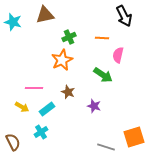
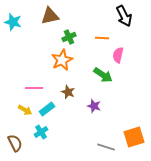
brown triangle: moved 5 px right, 1 px down
yellow arrow: moved 3 px right, 3 px down
brown semicircle: moved 2 px right, 1 px down
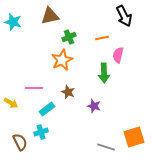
orange line: rotated 16 degrees counterclockwise
green arrow: moved 1 px right, 2 px up; rotated 54 degrees clockwise
yellow arrow: moved 14 px left, 7 px up
cyan cross: rotated 16 degrees clockwise
brown semicircle: moved 5 px right, 1 px up
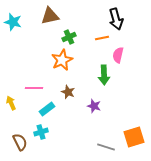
black arrow: moved 8 px left, 3 px down; rotated 10 degrees clockwise
green arrow: moved 2 px down
yellow arrow: rotated 144 degrees counterclockwise
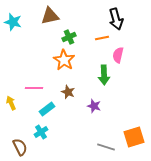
orange star: moved 2 px right; rotated 15 degrees counterclockwise
cyan cross: rotated 16 degrees counterclockwise
brown semicircle: moved 5 px down
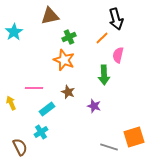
cyan star: moved 1 px right, 10 px down; rotated 24 degrees clockwise
orange line: rotated 32 degrees counterclockwise
orange star: rotated 10 degrees counterclockwise
gray line: moved 3 px right
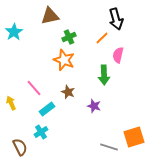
pink line: rotated 48 degrees clockwise
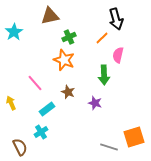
pink line: moved 1 px right, 5 px up
purple star: moved 1 px right, 3 px up
